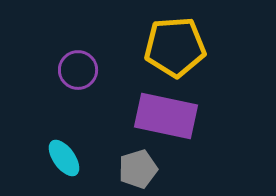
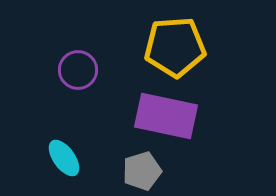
gray pentagon: moved 4 px right, 2 px down
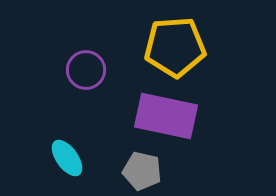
purple circle: moved 8 px right
cyan ellipse: moved 3 px right
gray pentagon: rotated 30 degrees clockwise
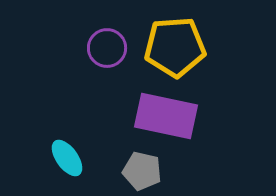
purple circle: moved 21 px right, 22 px up
